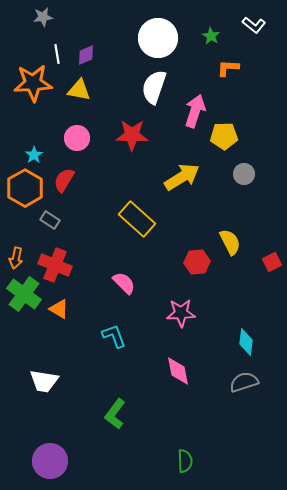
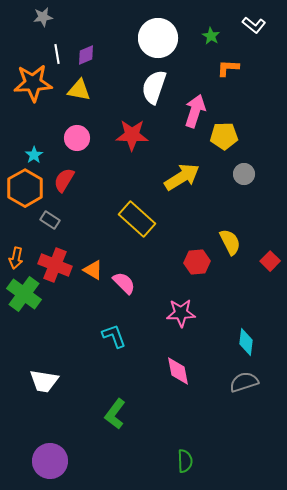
red square: moved 2 px left, 1 px up; rotated 18 degrees counterclockwise
orange triangle: moved 34 px right, 39 px up
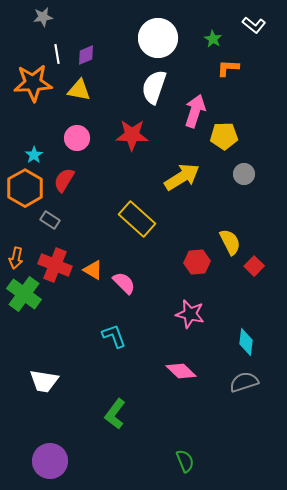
green star: moved 2 px right, 3 px down
red square: moved 16 px left, 5 px down
pink star: moved 9 px right, 1 px down; rotated 16 degrees clockwise
pink diamond: moved 3 px right; rotated 36 degrees counterclockwise
green semicircle: rotated 20 degrees counterclockwise
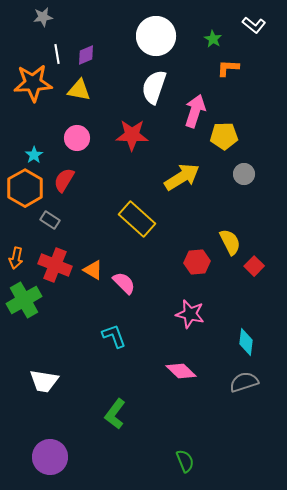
white circle: moved 2 px left, 2 px up
green cross: moved 6 px down; rotated 24 degrees clockwise
purple circle: moved 4 px up
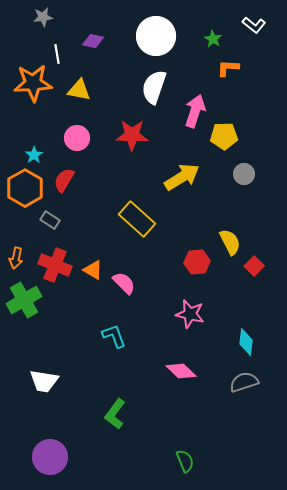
purple diamond: moved 7 px right, 14 px up; rotated 35 degrees clockwise
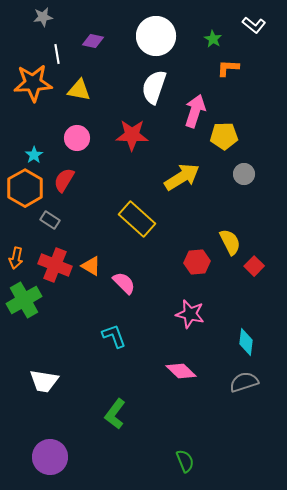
orange triangle: moved 2 px left, 4 px up
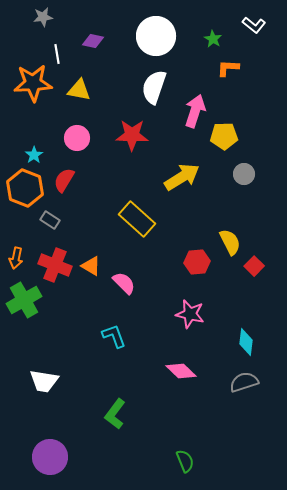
orange hexagon: rotated 9 degrees counterclockwise
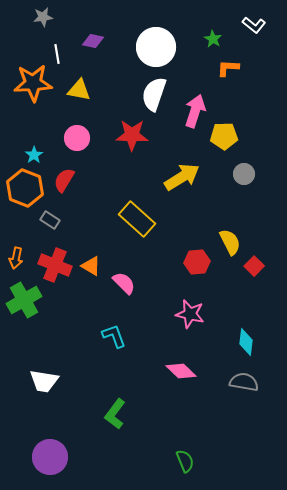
white circle: moved 11 px down
white semicircle: moved 7 px down
gray semicircle: rotated 28 degrees clockwise
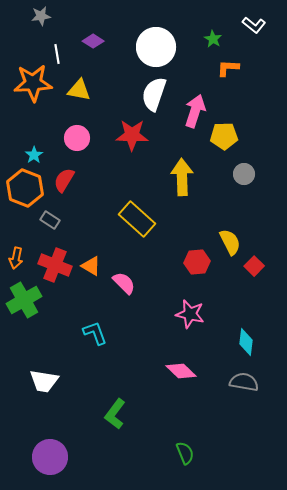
gray star: moved 2 px left, 1 px up
purple diamond: rotated 20 degrees clockwise
yellow arrow: rotated 60 degrees counterclockwise
cyan L-shape: moved 19 px left, 3 px up
green semicircle: moved 8 px up
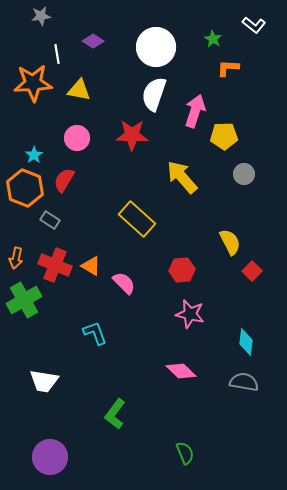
yellow arrow: rotated 39 degrees counterclockwise
red hexagon: moved 15 px left, 8 px down
red square: moved 2 px left, 5 px down
